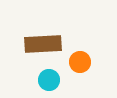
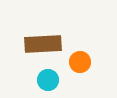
cyan circle: moved 1 px left
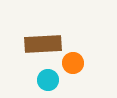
orange circle: moved 7 px left, 1 px down
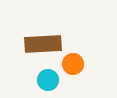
orange circle: moved 1 px down
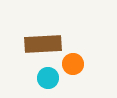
cyan circle: moved 2 px up
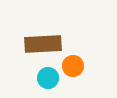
orange circle: moved 2 px down
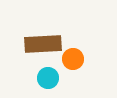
orange circle: moved 7 px up
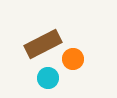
brown rectangle: rotated 24 degrees counterclockwise
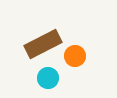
orange circle: moved 2 px right, 3 px up
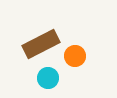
brown rectangle: moved 2 px left
